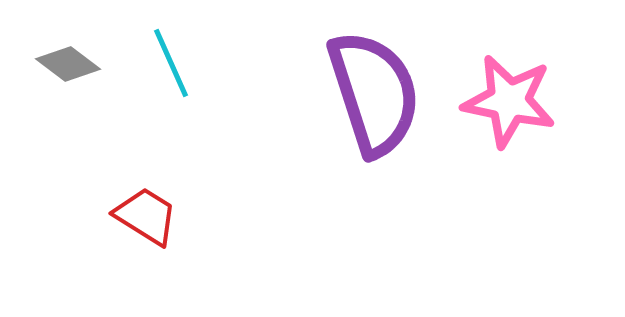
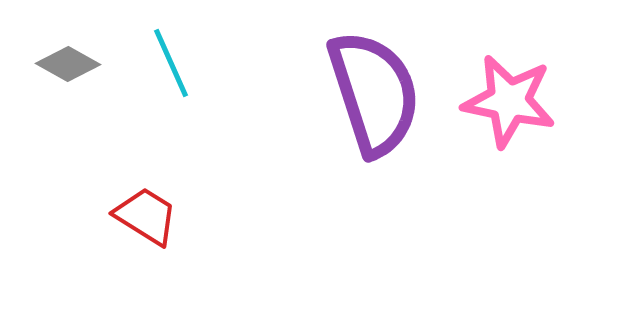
gray diamond: rotated 8 degrees counterclockwise
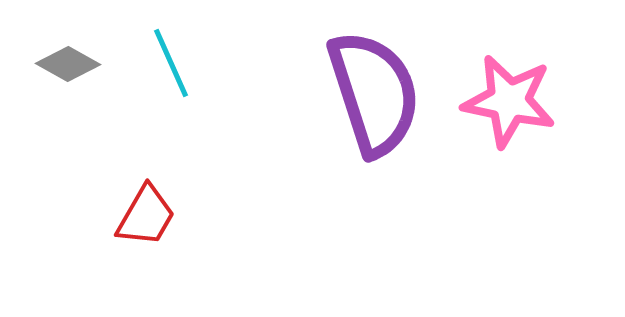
red trapezoid: rotated 88 degrees clockwise
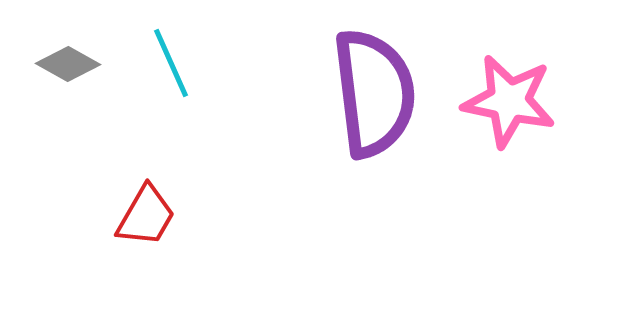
purple semicircle: rotated 11 degrees clockwise
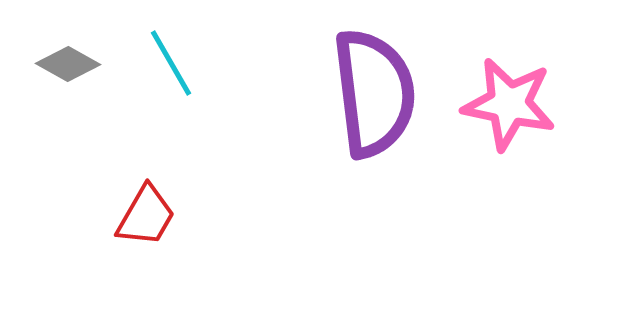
cyan line: rotated 6 degrees counterclockwise
pink star: moved 3 px down
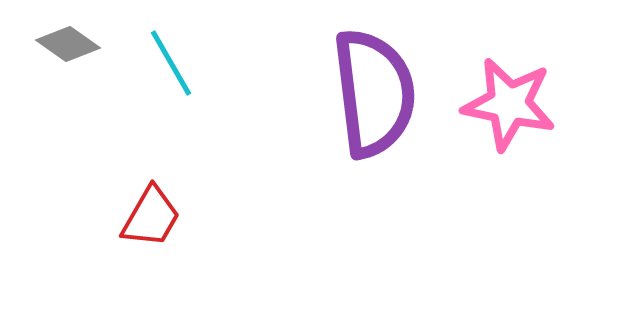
gray diamond: moved 20 px up; rotated 6 degrees clockwise
red trapezoid: moved 5 px right, 1 px down
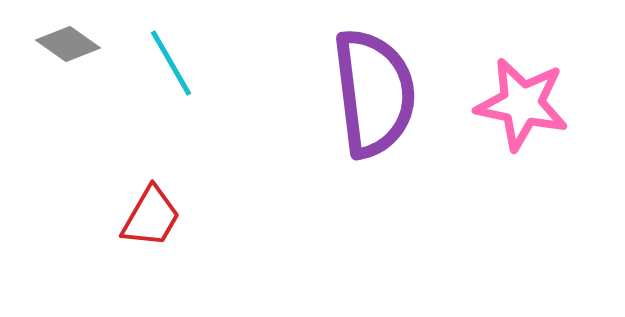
pink star: moved 13 px right
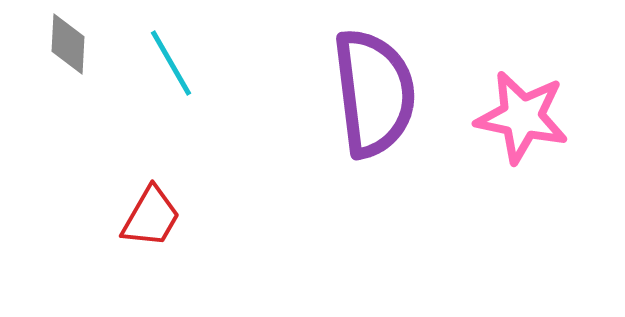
gray diamond: rotated 58 degrees clockwise
pink star: moved 13 px down
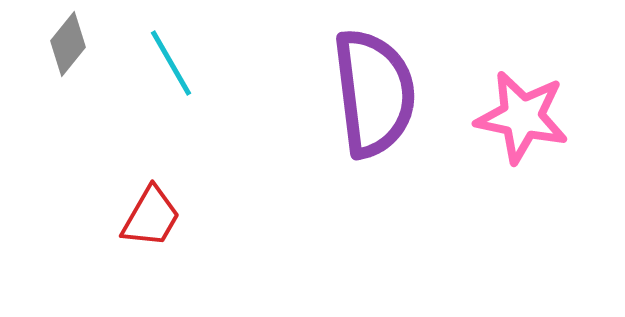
gray diamond: rotated 36 degrees clockwise
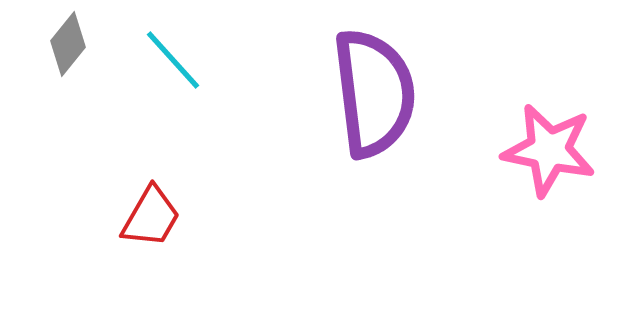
cyan line: moved 2 px right, 3 px up; rotated 12 degrees counterclockwise
pink star: moved 27 px right, 33 px down
